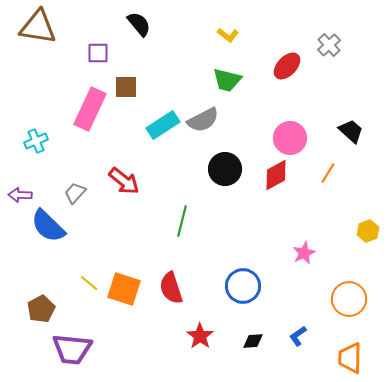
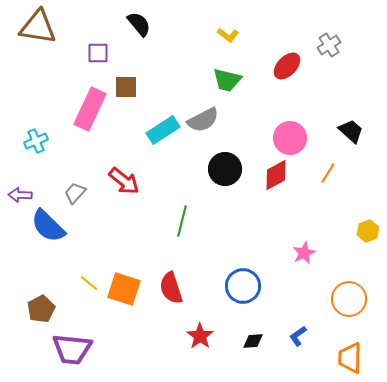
gray cross: rotated 10 degrees clockwise
cyan rectangle: moved 5 px down
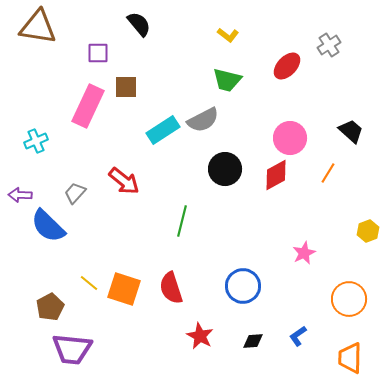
pink rectangle: moved 2 px left, 3 px up
brown pentagon: moved 9 px right, 2 px up
red star: rotated 8 degrees counterclockwise
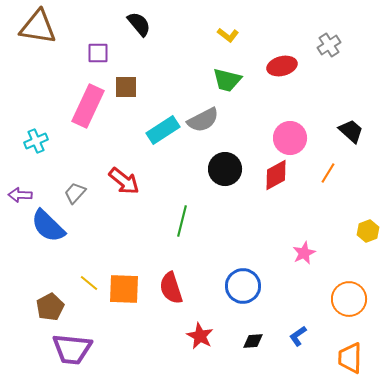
red ellipse: moved 5 px left; rotated 32 degrees clockwise
orange square: rotated 16 degrees counterclockwise
